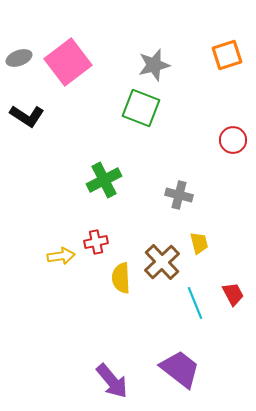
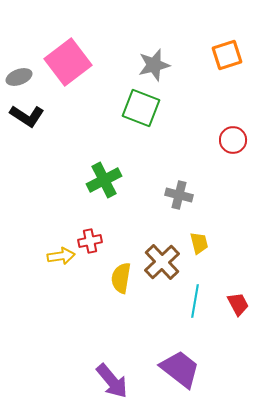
gray ellipse: moved 19 px down
red cross: moved 6 px left, 1 px up
yellow semicircle: rotated 12 degrees clockwise
red trapezoid: moved 5 px right, 10 px down
cyan line: moved 2 px up; rotated 32 degrees clockwise
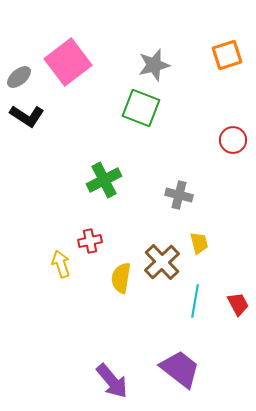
gray ellipse: rotated 20 degrees counterclockwise
yellow arrow: moved 8 px down; rotated 100 degrees counterclockwise
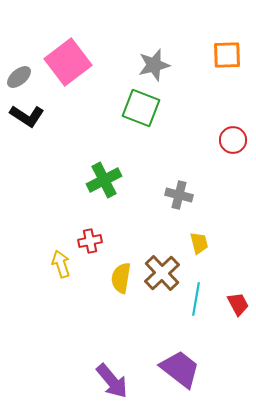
orange square: rotated 16 degrees clockwise
brown cross: moved 11 px down
cyan line: moved 1 px right, 2 px up
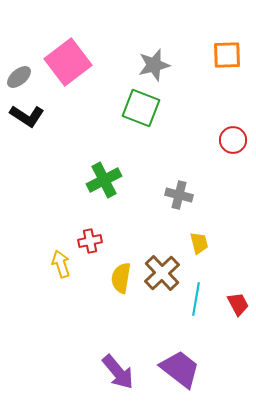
purple arrow: moved 6 px right, 9 px up
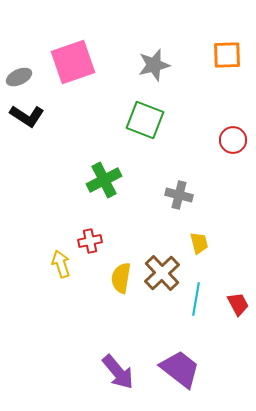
pink square: moved 5 px right; rotated 18 degrees clockwise
gray ellipse: rotated 15 degrees clockwise
green square: moved 4 px right, 12 px down
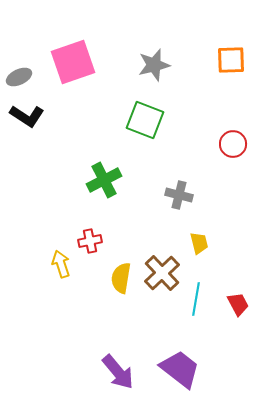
orange square: moved 4 px right, 5 px down
red circle: moved 4 px down
